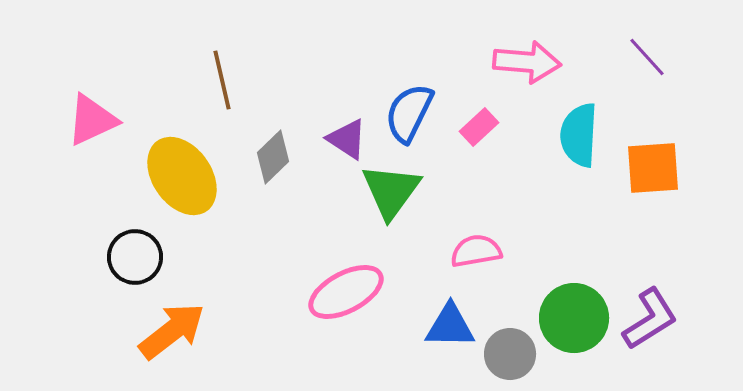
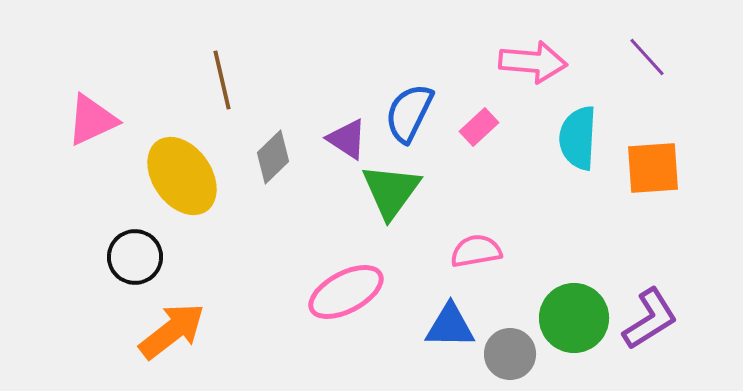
pink arrow: moved 6 px right
cyan semicircle: moved 1 px left, 3 px down
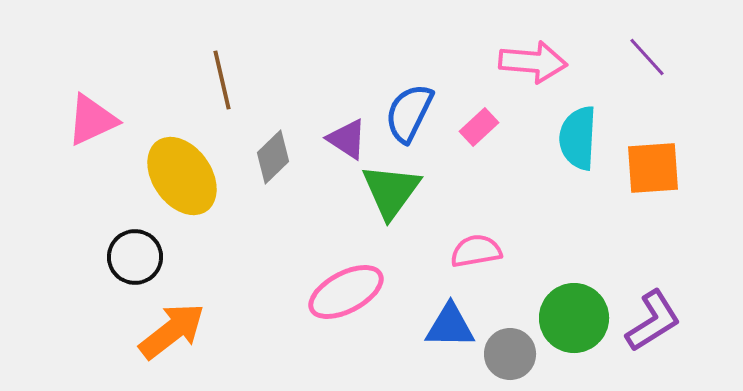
purple L-shape: moved 3 px right, 2 px down
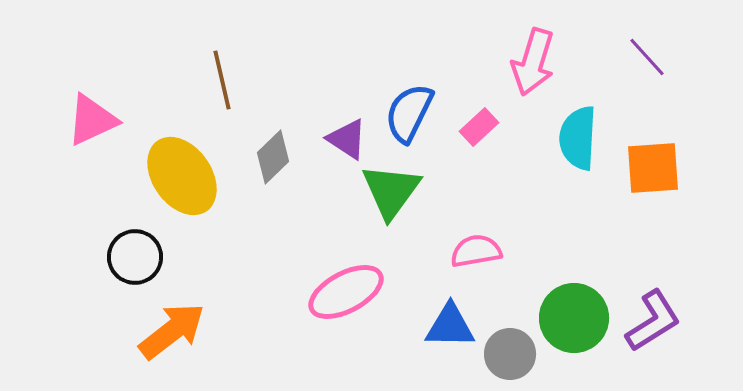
pink arrow: rotated 102 degrees clockwise
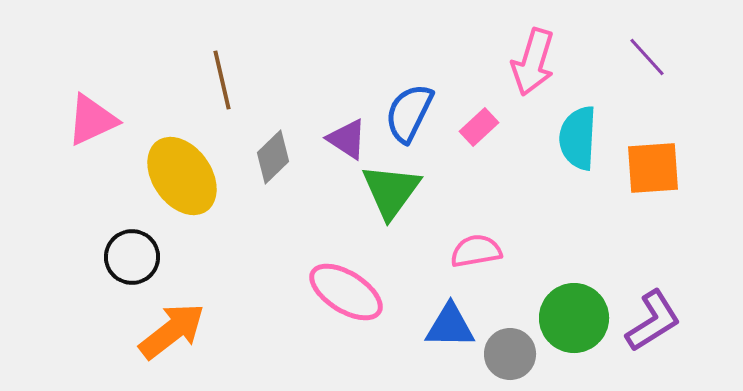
black circle: moved 3 px left
pink ellipse: rotated 60 degrees clockwise
